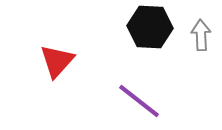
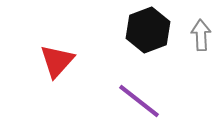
black hexagon: moved 2 px left, 3 px down; rotated 24 degrees counterclockwise
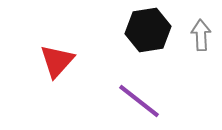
black hexagon: rotated 12 degrees clockwise
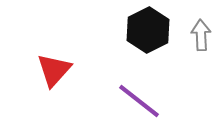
black hexagon: rotated 18 degrees counterclockwise
red triangle: moved 3 px left, 9 px down
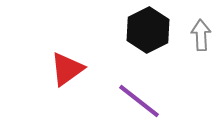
red triangle: moved 13 px right, 1 px up; rotated 12 degrees clockwise
